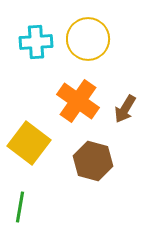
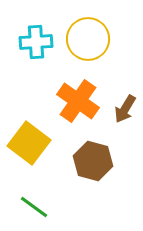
green line: moved 14 px right; rotated 64 degrees counterclockwise
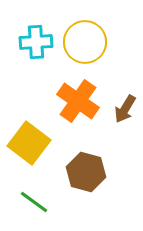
yellow circle: moved 3 px left, 3 px down
brown hexagon: moved 7 px left, 11 px down
green line: moved 5 px up
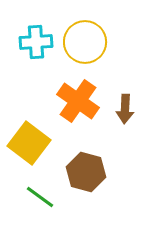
brown arrow: rotated 28 degrees counterclockwise
green line: moved 6 px right, 5 px up
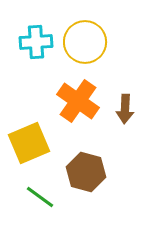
yellow square: rotated 30 degrees clockwise
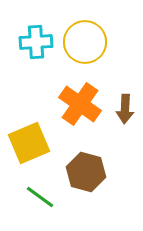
orange cross: moved 2 px right, 3 px down
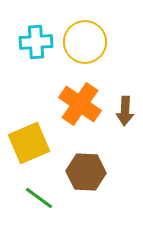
brown arrow: moved 2 px down
brown hexagon: rotated 12 degrees counterclockwise
green line: moved 1 px left, 1 px down
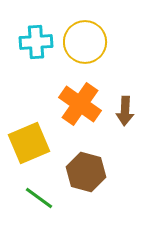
brown hexagon: rotated 12 degrees clockwise
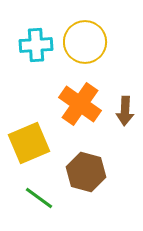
cyan cross: moved 3 px down
